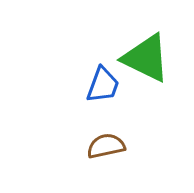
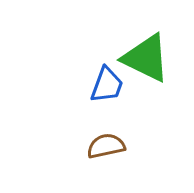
blue trapezoid: moved 4 px right
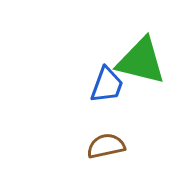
green triangle: moved 5 px left, 3 px down; rotated 12 degrees counterclockwise
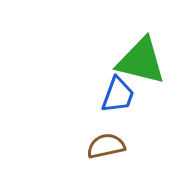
blue trapezoid: moved 11 px right, 10 px down
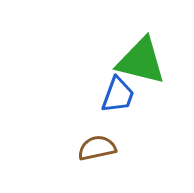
brown semicircle: moved 9 px left, 2 px down
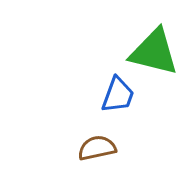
green triangle: moved 13 px right, 9 px up
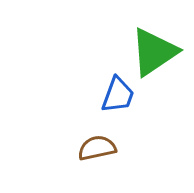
green triangle: rotated 48 degrees counterclockwise
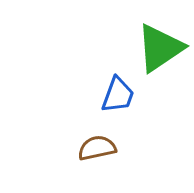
green triangle: moved 6 px right, 4 px up
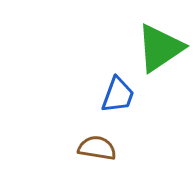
brown semicircle: rotated 21 degrees clockwise
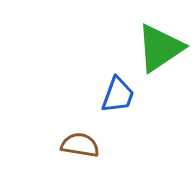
brown semicircle: moved 17 px left, 3 px up
